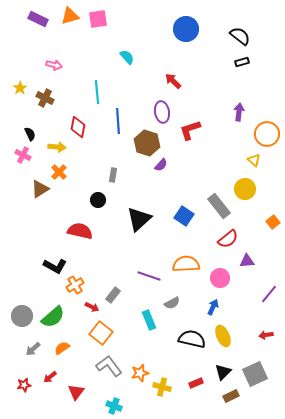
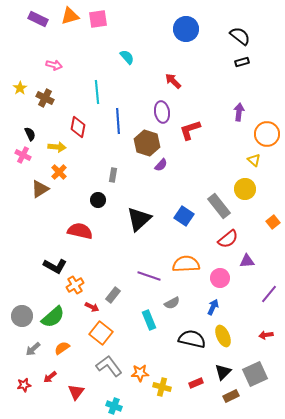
orange star at (140, 373): rotated 12 degrees clockwise
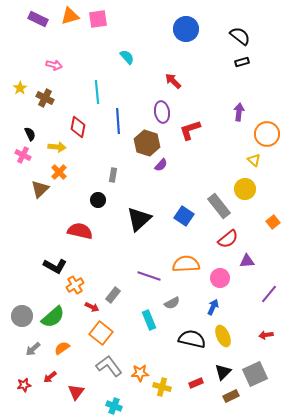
brown triangle at (40, 189): rotated 12 degrees counterclockwise
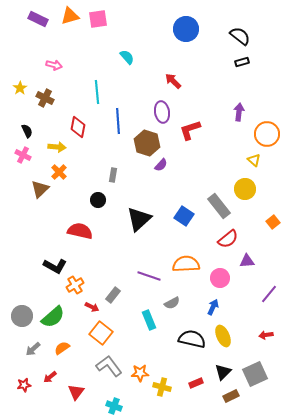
black semicircle at (30, 134): moved 3 px left, 3 px up
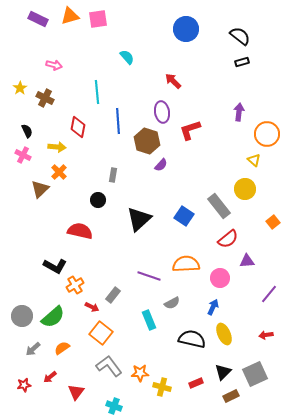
brown hexagon at (147, 143): moved 2 px up
yellow ellipse at (223, 336): moved 1 px right, 2 px up
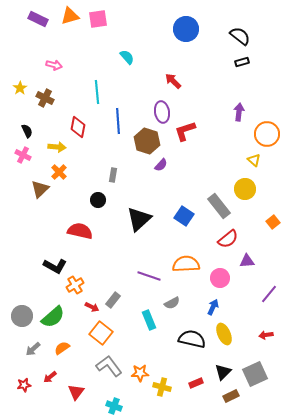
red L-shape at (190, 130): moved 5 px left, 1 px down
gray rectangle at (113, 295): moved 5 px down
